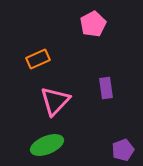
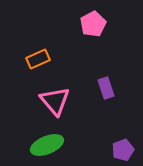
purple rectangle: rotated 10 degrees counterclockwise
pink triangle: rotated 24 degrees counterclockwise
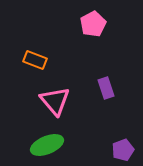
orange rectangle: moved 3 px left, 1 px down; rotated 45 degrees clockwise
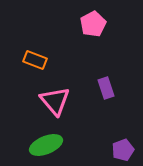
green ellipse: moved 1 px left
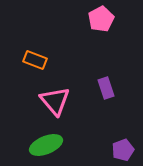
pink pentagon: moved 8 px right, 5 px up
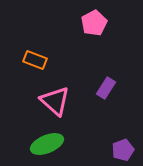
pink pentagon: moved 7 px left, 4 px down
purple rectangle: rotated 50 degrees clockwise
pink triangle: rotated 8 degrees counterclockwise
green ellipse: moved 1 px right, 1 px up
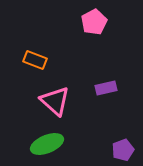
pink pentagon: moved 1 px up
purple rectangle: rotated 45 degrees clockwise
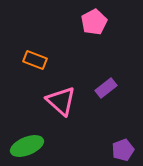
purple rectangle: rotated 25 degrees counterclockwise
pink triangle: moved 6 px right
green ellipse: moved 20 px left, 2 px down
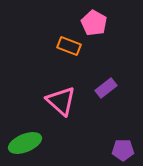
pink pentagon: moved 1 px down; rotated 15 degrees counterclockwise
orange rectangle: moved 34 px right, 14 px up
green ellipse: moved 2 px left, 3 px up
purple pentagon: rotated 20 degrees clockwise
